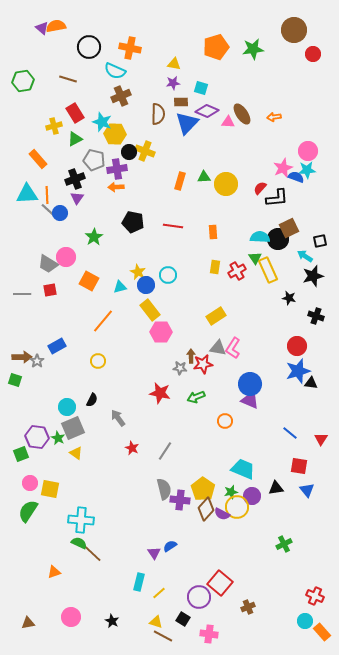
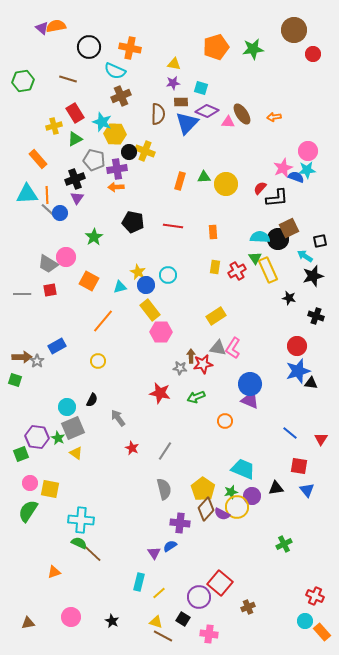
purple cross at (180, 500): moved 23 px down
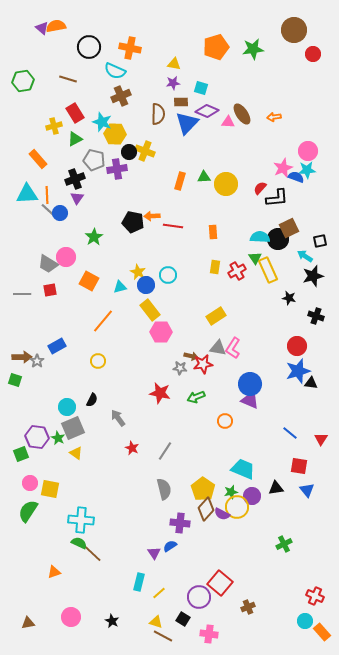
orange arrow at (116, 187): moved 36 px right, 29 px down
brown arrow at (191, 356): rotated 104 degrees clockwise
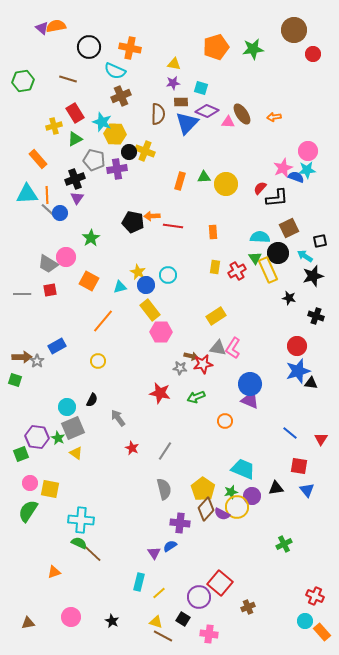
green star at (94, 237): moved 3 px left, 1 px down
black circle at (278, 239): moved 14 px down
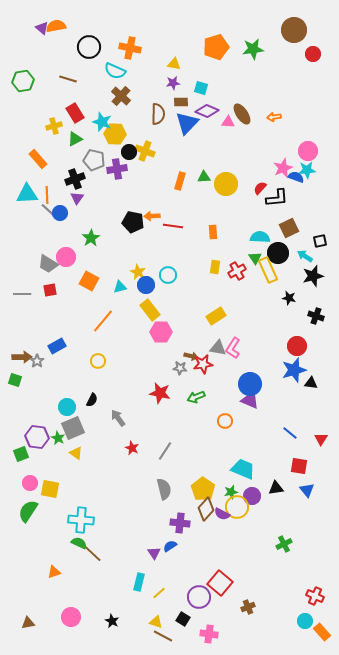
brown cross at (121, 96): rotated 24 degrees counterclockwise
blue star at (298, 371): moved 4 px left, 1 px up
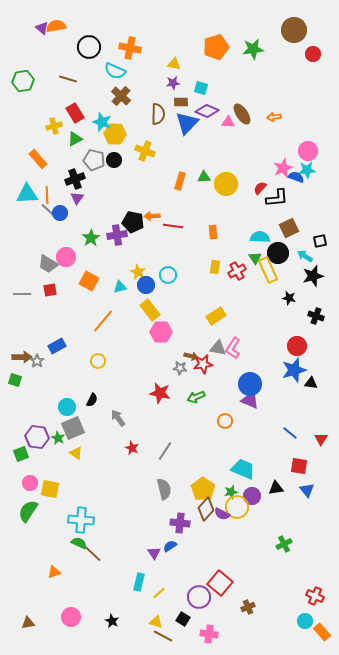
black circle at (129, 152): moved 15 px left, 8 px down
purple cross at (117, 169): moved 66 px down
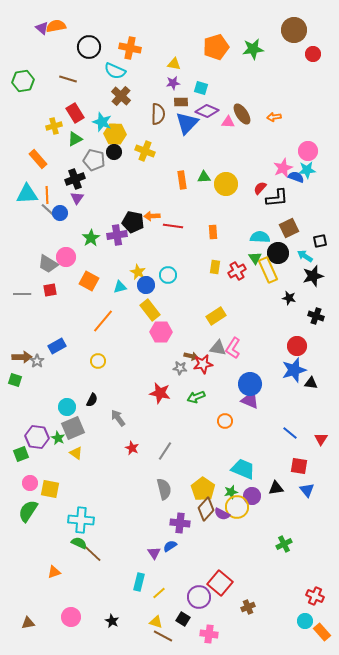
black circle at (114, 160): moved 8 px up
orange rectangle at (180, 181): moved 2 px right, 1 px up; rotated 24 degrees counterclockwise
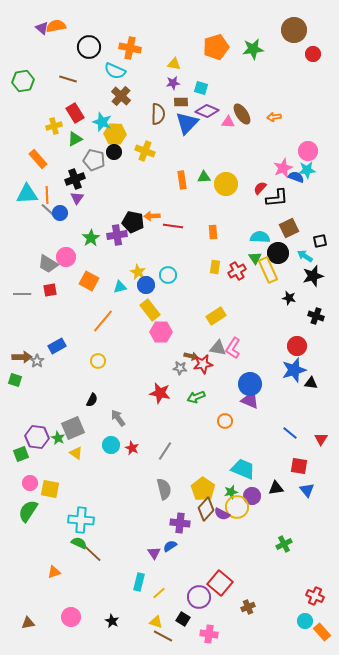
cyan circle at (67, 407): moved 44 px right, 38 px down
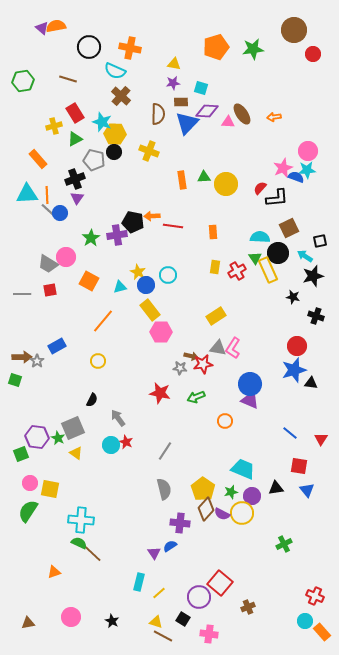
purple diamond at (207, 111): rotated 20 degrees counterclockwise
yellow cross at (145, 151): moved 4 px right
black star at (289, 298): moved 4 px right, 1 px up
red star at (132, 448): moved 6 px left, 6 px up
yellow circle at (237, 507): moved 5 px right, 6 px down
